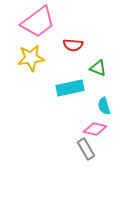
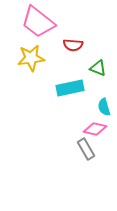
pink trapezoid: rotated 75 degrees clockwise
cyan semicircle: moved 1 px down
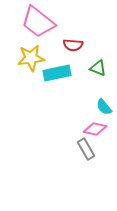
cyan rectangle: moved 13 px left, 15 px up
cyan semicircle: rotated 24 degrees counterclockwise
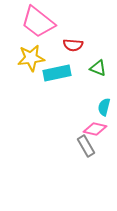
cyan semicircle: rotated 54 degrees clockwise
gray rectangle: moved 3 px up
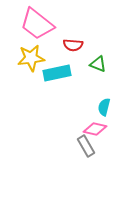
pink trapezoid: moved 1 px left, 2 px down
green triangle: moved 4 px up
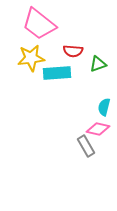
pink trapezoid: moved 2 px right
red semicircle: moved 6 px down
green triangle: rotated 42 degrees counterclockwise
cyan rectangle: rotated 8 degrees clockwise
pink diamond: moved 3 px right
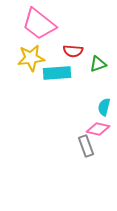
gray rectangle: rotated 10 degrees clockwise
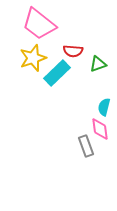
yellow star: moved 2 px right; rotated 12 degrees counterclockwise
cyan rectangle: rotated 40 degrees counterclockwise
pink diamond: moved 2 px right; rotated 70 degrees clockwise
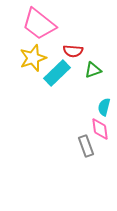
green triangle: moved 5 px left, 6 px down
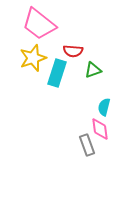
cyan rectangle: rotated 28 degrees counterclockwise
gray rectangle: moved 1 px right, 1 px up
